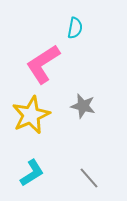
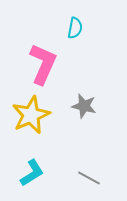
pink L-shape: rotated 147 degrees clockwise
gray star: moved 1 px right
gray line: rotated 20 degrees counterclockwise
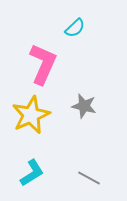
cyan semicircle: rotated 35 degrees clockwise
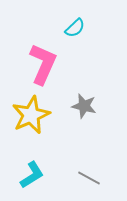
cyan L-shape: moved 2 px down
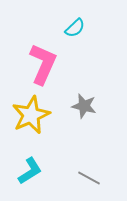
cyan L-shape: moved 2 px left, 4 px up
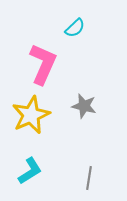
gray line: rotated 70 degrees clockwise
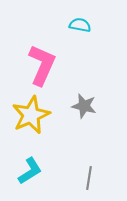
cyan semicircle: moved 5 px right, 3 px up; rotated 125 degrees counterclockwise
pink L-shape: moved 1 px left, 1 px down
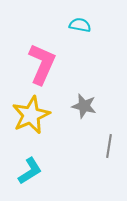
pink L-shape: moved 1 px up
gray line: moved 20 px right, 32 px up
